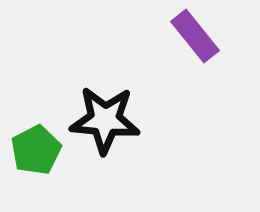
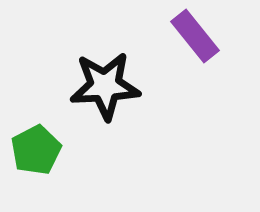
black star: moved 34 px up; rotated 8 degrees counterclockwise
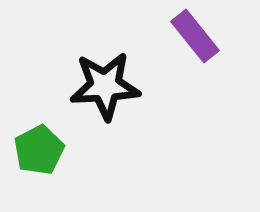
green pentagon: moved 3 px right
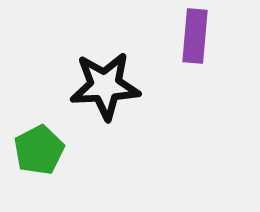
purple rectangle: rotated 44 degrees clockwise
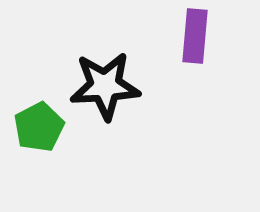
green pentagon: moved 23 px up
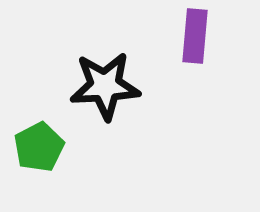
green pentagon: moved 20 px down
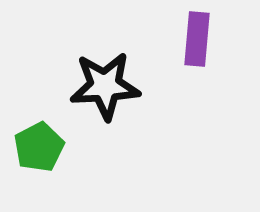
purple rectangle: moved 2 px right, 3 px down
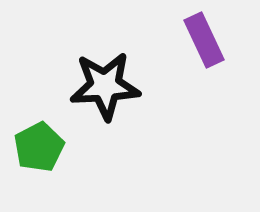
purple rectangle: moved 7 px right, 1 px down; rotated 30 degrees counterclockwise
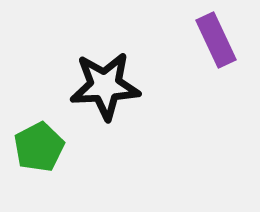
purple rectangle: moved 12 px right
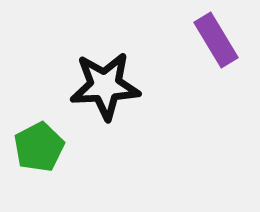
purple rectangle: rotated 6 degrees counterclockwise
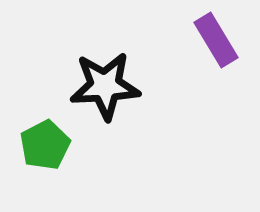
green pentagon: moved 6 px right, 2 px up
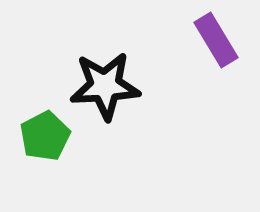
green pentagon: moved 9 px up
